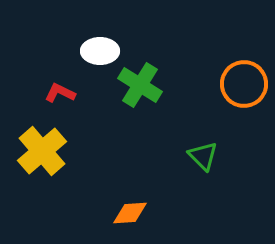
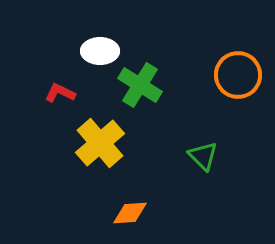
orange circle: moved 6 px left, 9 px up
yellow cross: moved 58 px right, 8 px up
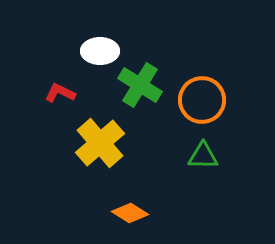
orange circle: moved 36 px left, 25 px down
green triangle: rotated 44 degrees counterclockwise
orange diamond: rotated 36 degrees clockwise
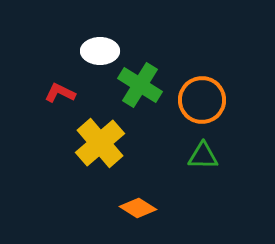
orange diamond: moved 8 px right, 5 px up
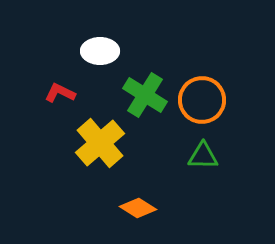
green cross: moved 5 px right, 10 px down
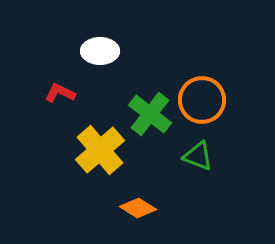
green cross: moved 5 px right, 19 px down; rotated 6 degrees clockwise
yellow cross: moved 7 px down
green triangle: moved 5 px left; rotated 20 degrees clockwise
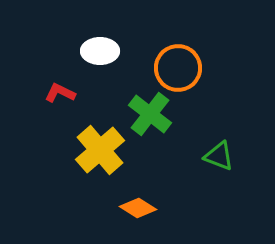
orange circle: moved 24 px left, 32 px up
green triangle: moved 21 px right
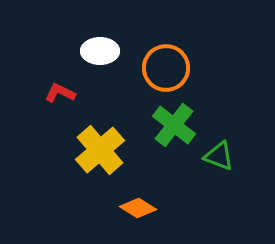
orange circle: moved 12 px left
green cross: moved 24 px right, 11 px down
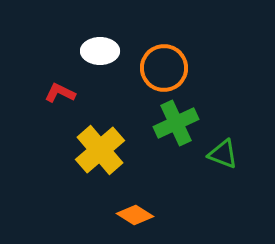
orange circle: moved 2 px left
green cross: moved 2 px right, 2 px up; rotated 27 degrees clockwise
green triangle: moved 4 px right, 2 px up
orange diamond: moved 3 px left, 7 px down
